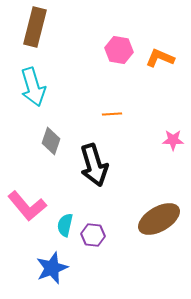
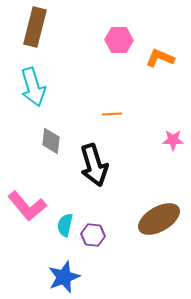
pink hexagon: moved 10 px up; rotated 8 degrees counterclockwise
gray diamond: rotated 12 degrees counterclockwise
blue star: moved 12 px right, 9 px down
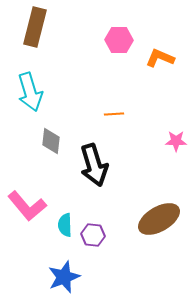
cyan arrow: moved 3 px left, 5 px down
orange line: moved 2 px right
pink star: moved 3 px right, 1 px down
cyan semicircle: rotated 15 degrees counterclockwise
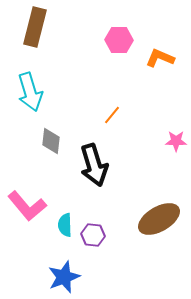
orange line: moved 2 px left, 1 px down; rotated 48 degrees counterclockwise
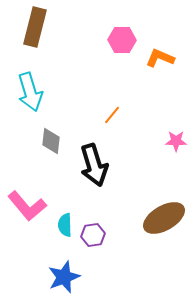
pink hexagon: moved 3 px right
brown ellipse: moved 5 px right, 1 px up
purple hexagon: rotated 15 degrees counterclockwise
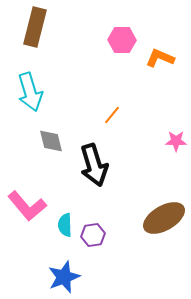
gray diamond: rotated 20 degrees counterclockwise
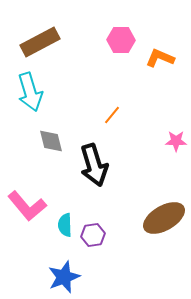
brown rectangle: moved 5 px right, 15 px down; rotated 48 degrees clockwise
pink hexagon: moved 1 px left
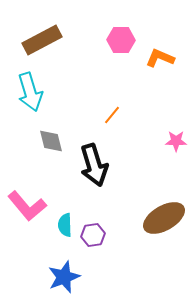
brown rectangle: moved 2 px right, 2 px up
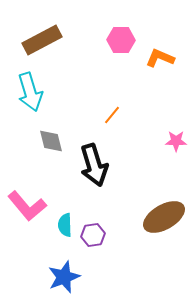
brown ellipse: moved 1 px up
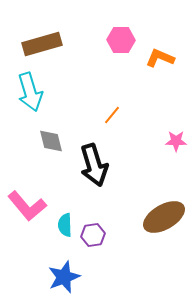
brown rectangle: moved 4 px down; rotated 12 degrees clockwise
